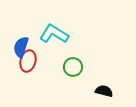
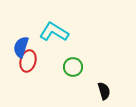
cyan L-shape: moved 2 px up
black semicircle: rotated 60 degrees clockwise
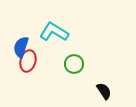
green circle: moved 1 px right, 3 px up
black semicircle: rotated 18 degrees counterclockwise
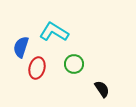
red ellipse: moved 9 px right, 7 px down
black semicircle: moved 2 px left, 2 px up
